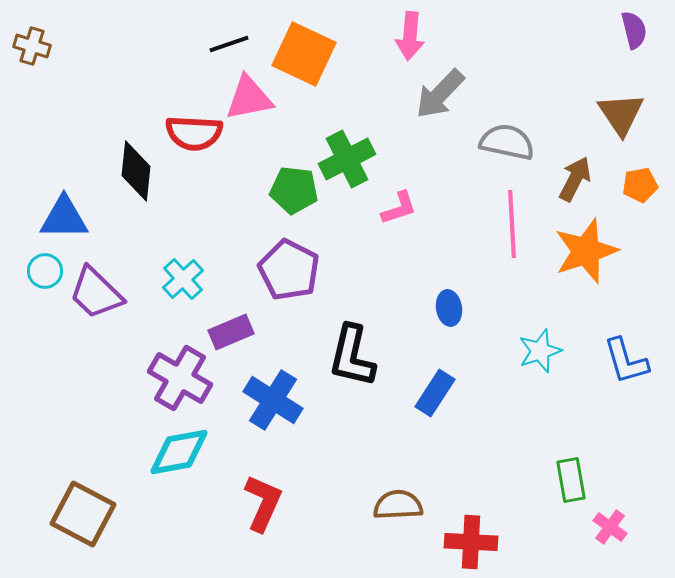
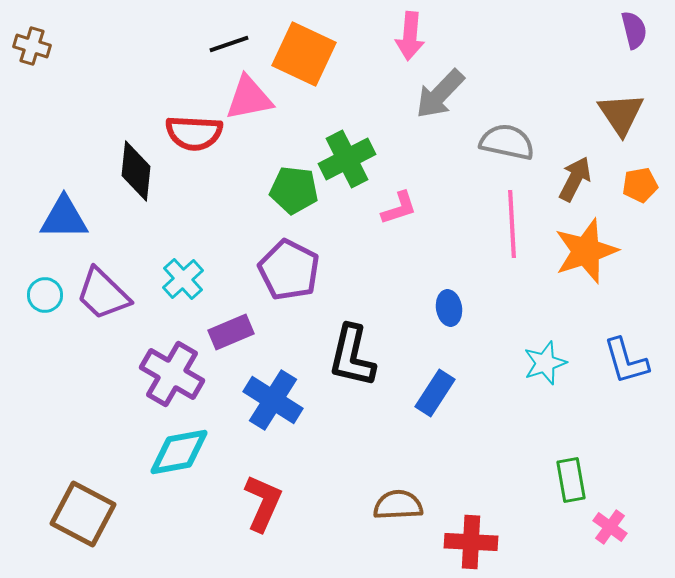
cyan circle: moved 24 px down
purple trapezoid: moved 7 px right, 1 px down
cyan star: moved 5 px right, 12 px down
purple cross: moved 8 px left, 4 px up
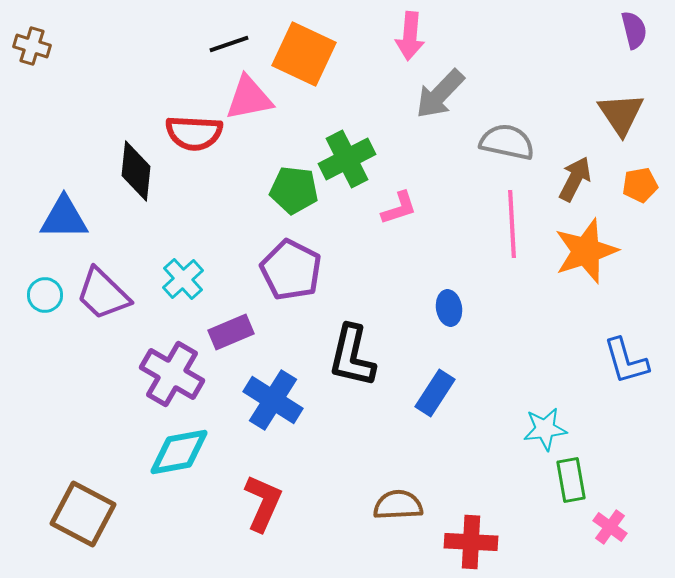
purple pentagon: moved 2 px right
cyan star: moved 66 px down; rotated 12 degrees clockwise
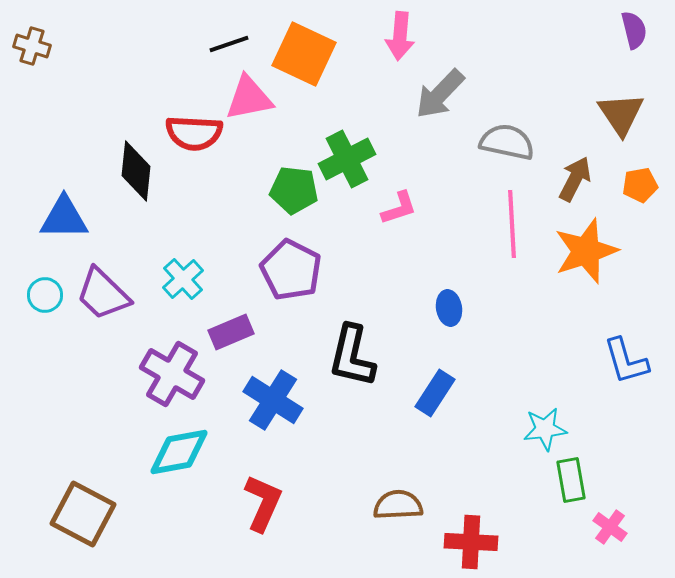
pink arrow: moved 10 px left
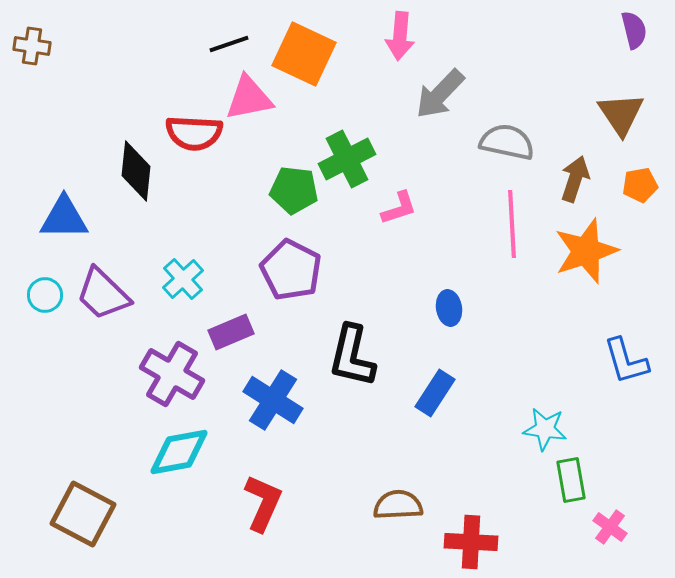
brown cross: rotated 9 degrees counterclockwise
brown arrow: rotated 9 degrees counterclockwise
cyan star: rotated 15 degrees clockwise
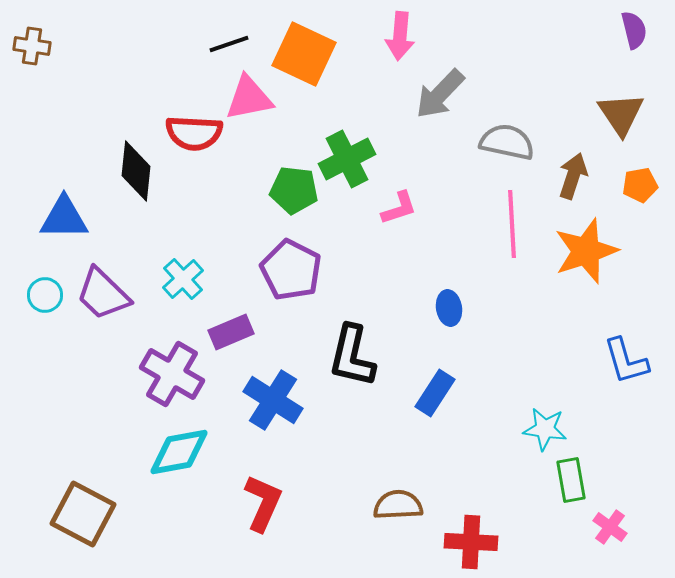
brown arrow: moved 2 px left, 3 px up
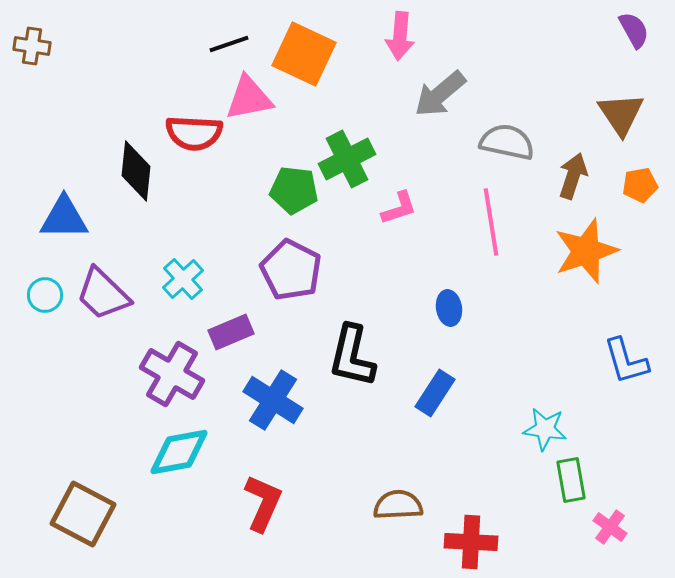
purple semicircle: rotated 15 degrees counterclockwise
gray arrow: rotated 6 degrees clockwise
pink line: moved 21 px left, 2 px up; rotated 6 degrees counterclockwise
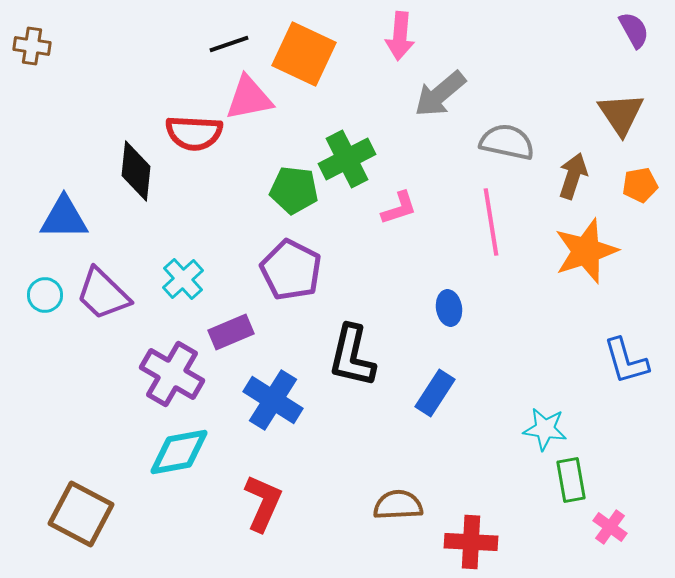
brown square: moved 2 px left
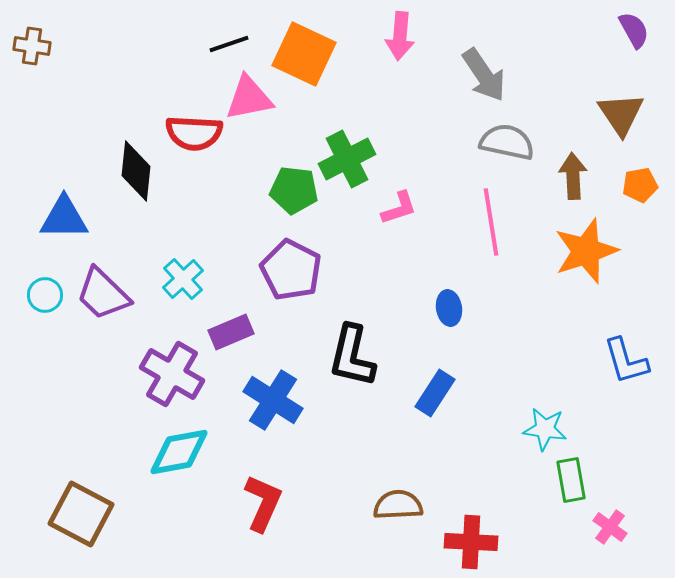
gray arrow: moved 44 px right, 19 px up; rotated 84 degrees counterclockwise
brown arrow: rotated 21 degrees counterclockwise
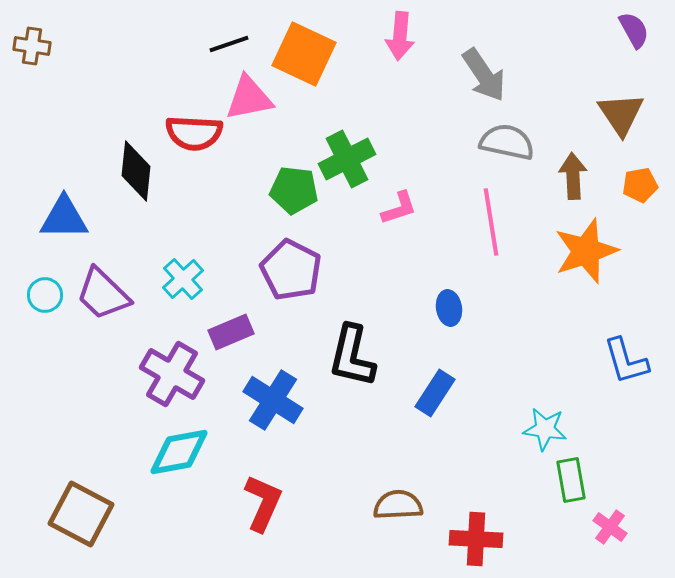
red cross: moved 5 px right, 3 px up
